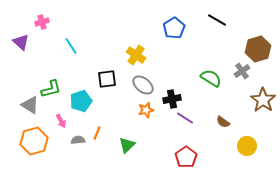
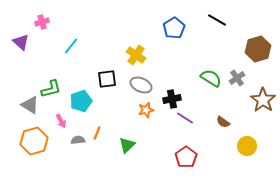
cyan line: rotated 72 degrees clockwise
gray cross: moved 5 px left, 7 px down
gray ellipse: moved 2 px left; rotated 15 degrees counterclockwise
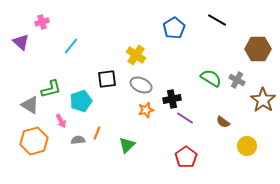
brown hexagon: rotated 15 degrees clockwise
gray cross: moved 2 px down; rotated 28 degrees counterclockwise
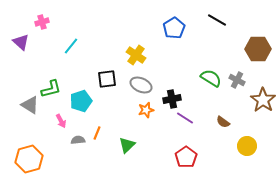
orange hexagon: moved 5 px left, 18 px down
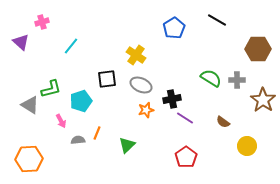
gray cross: rotated 28 degrees counterclockwise
orange hexagon: rotated 12 degrees clockwise
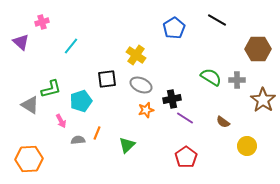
green semicircle: moved 1 px up
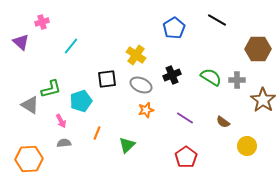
black cross: moved 24 px up; rotated 12 degrees counterclockwise
gray semicircle: moved 14 px left, 3 px down
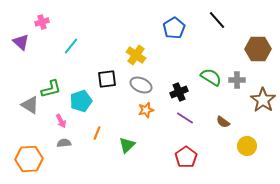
black line: rotated 18 degrees clockwise
black cross: moved 7 px right, 17 px down
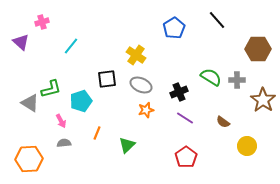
gray triangle: moved 2 px up
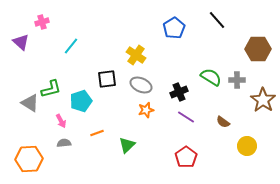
purple line: moved 1 px right, 1 px up
orange line: rotated 48 degrees clockwise
